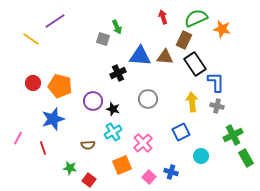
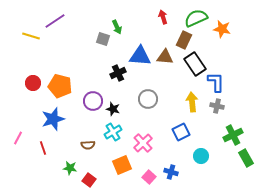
yellow line: moved 3 px up; rotated 18 degrees counterclockwise
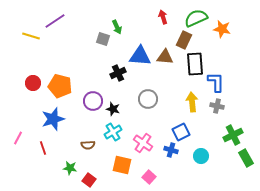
black rectangle: rotated 30 degrees clockwise
pink cross: rotated 12 degrees counterclockwise
orange square: rotated 36 degrees clockwise
blue cross: moved 22 px up
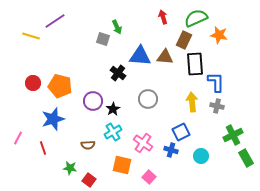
orange star: moved 3 px left, 6 px down
black cross: rotated 28 degrees counterclockwise
black star: rotated 24 degrees clockwise
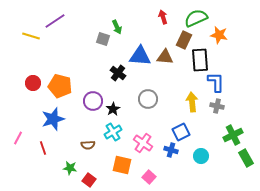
black rectangle: moved 5 px right, 4 px up
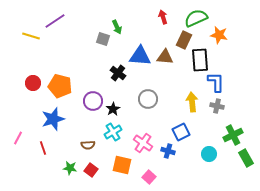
blue cross: moved 3 px left, 1 px down
cyan circle: moved 8 px right, 2 px up
red square: moved 2 px right, 10 px up
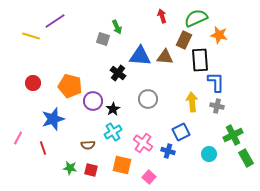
red arrow: moved 1 px left, 1 px up
orange pentagon: moved 10 px right
red square: rotated 24 degrees counterclockwise
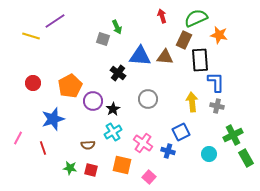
orange pentagon: rotated 30 degrees clockwise
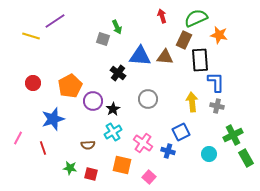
red square: moved 4 px down
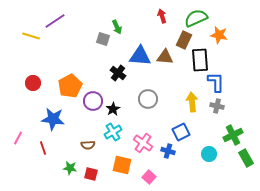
blue star: rotated 25 degrees clockwise
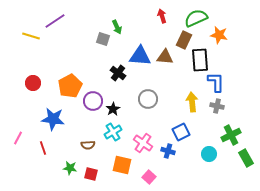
green cross: moved 2 px left
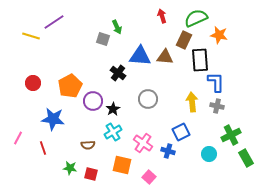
purple line: moved 1 px left, 1 px down
